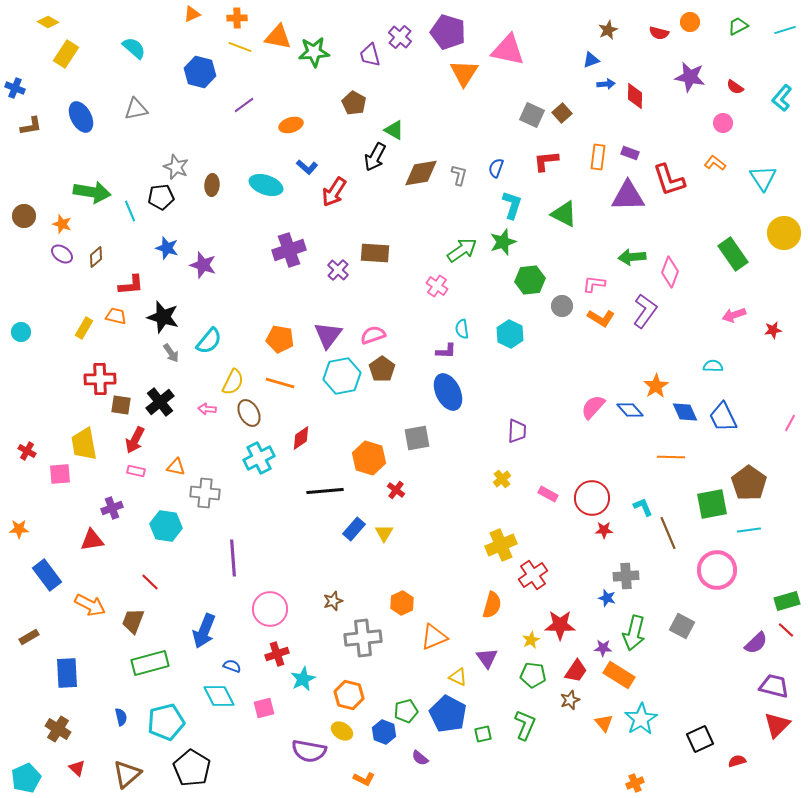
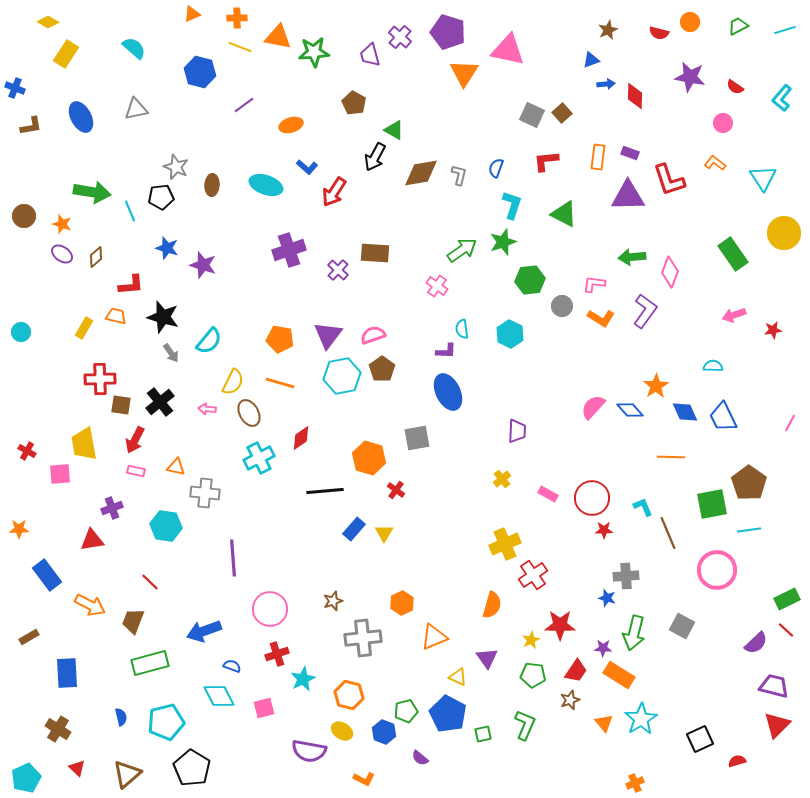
yellow cross at (501, 545): moved 4 px right, 1 px up
green rectangle at (787, 601): moved 2 px up; rotated 10 degrees counterclockwise
blue arrow at (204, 631): rotated 48 degrees clockwise
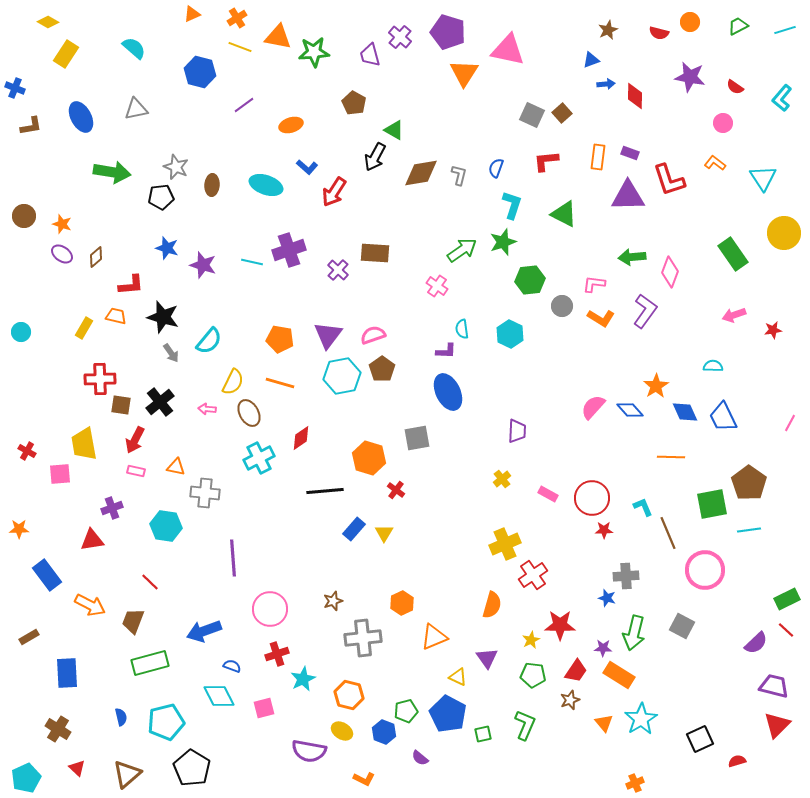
orange cross at (237, 18): rotated 30 degrees counterclockwise
green arrow at (92, 192): moved 20 px right, 20 px up
cyan line at (130, 211): moved 122 px right, 51 px down; rotated 55 degrees counterclockwise
pink circle at (717, 570): moved 12 px left
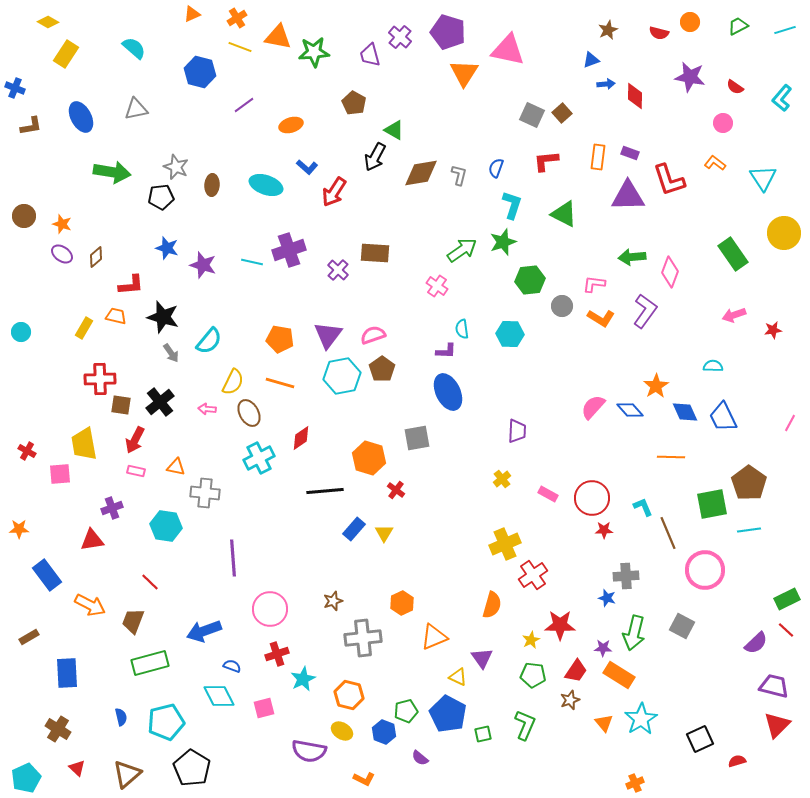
cyan hexagon at (510, 334): rotated 24 degrees counterclockwise
purple triangle at (487, 658): moved 5 px left
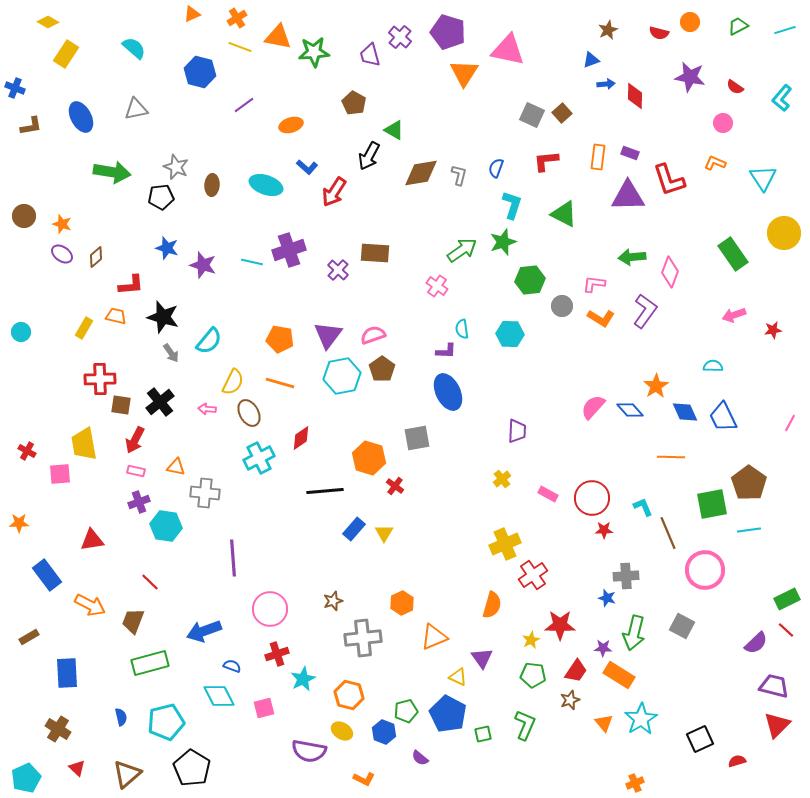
black arrow at (375, 157): moved 6 px left, 1 px up
orange L-shape at (715, 163): rotated 15 degrees counterclockwise
red cross at (396, 490): moved 1 px left, 4 px up
purple cross at (112, 508): moved 27 px right, 6 px up
orange star at (19, 529): moved 6 px up
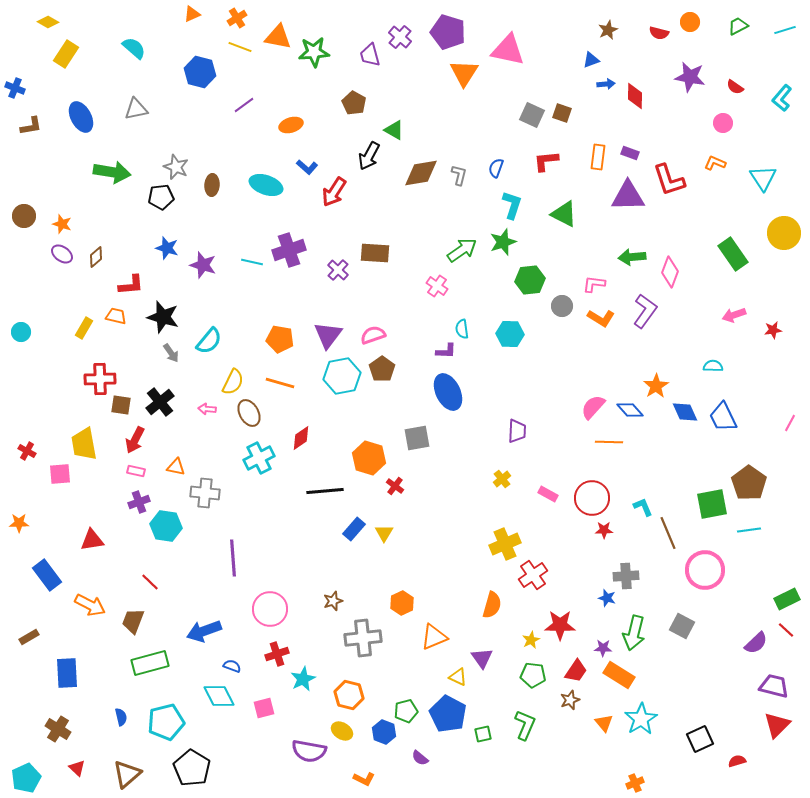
brown square at (562, 113): rotated 30 degrees counterclockwise
orange line at (671, 457): moved 62 px left, 15 px up
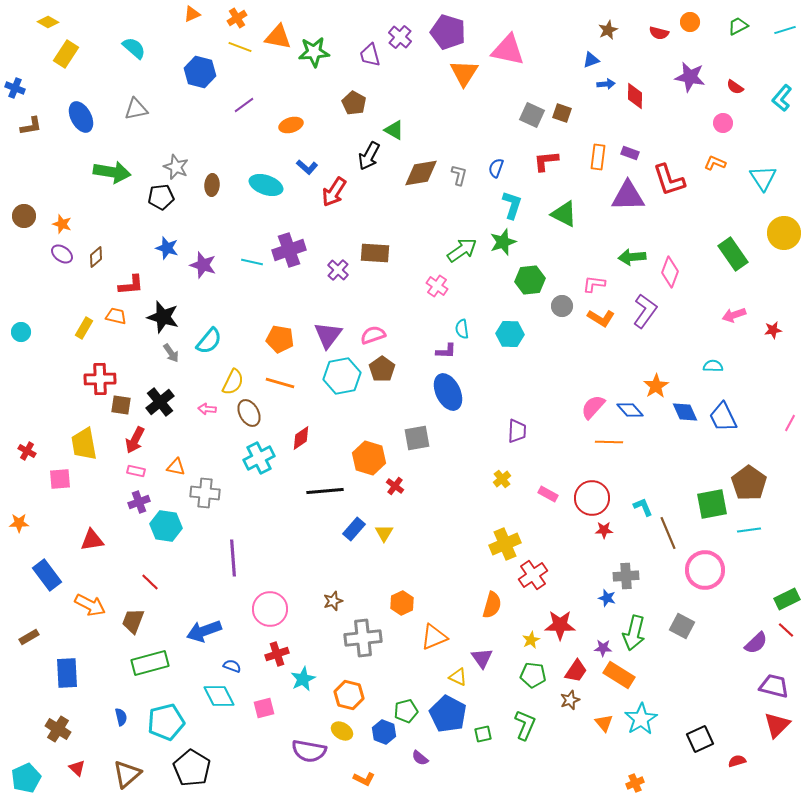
pink square at (60, 474): moved 5 px down
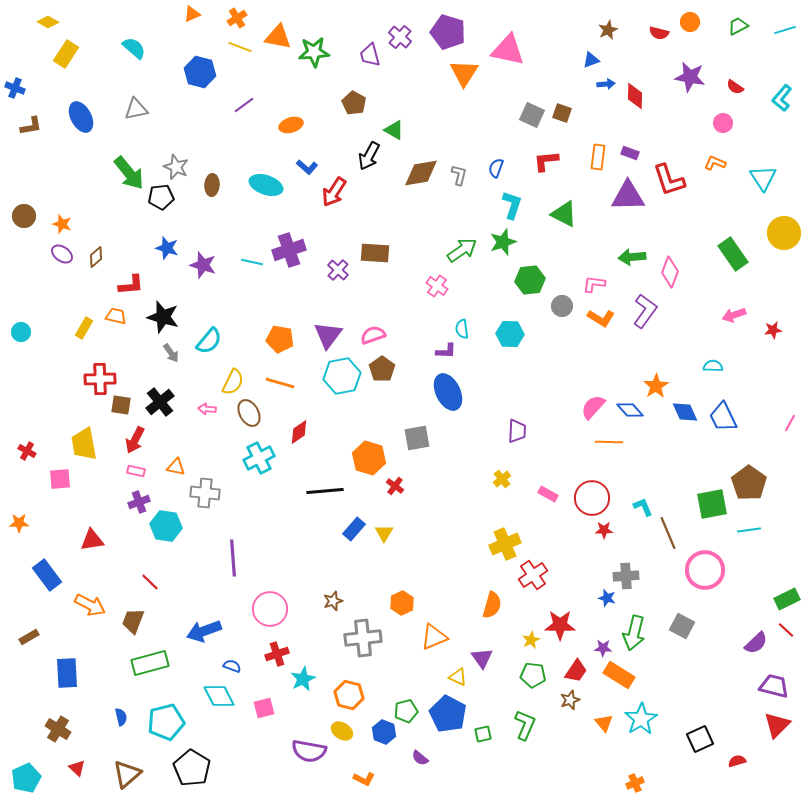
green arrow at (112, 172): moved 17 px right, 1 px down; rotated 42 degrees clockwise
red diamond at (301, 438): moved 2 px left, 6 px up
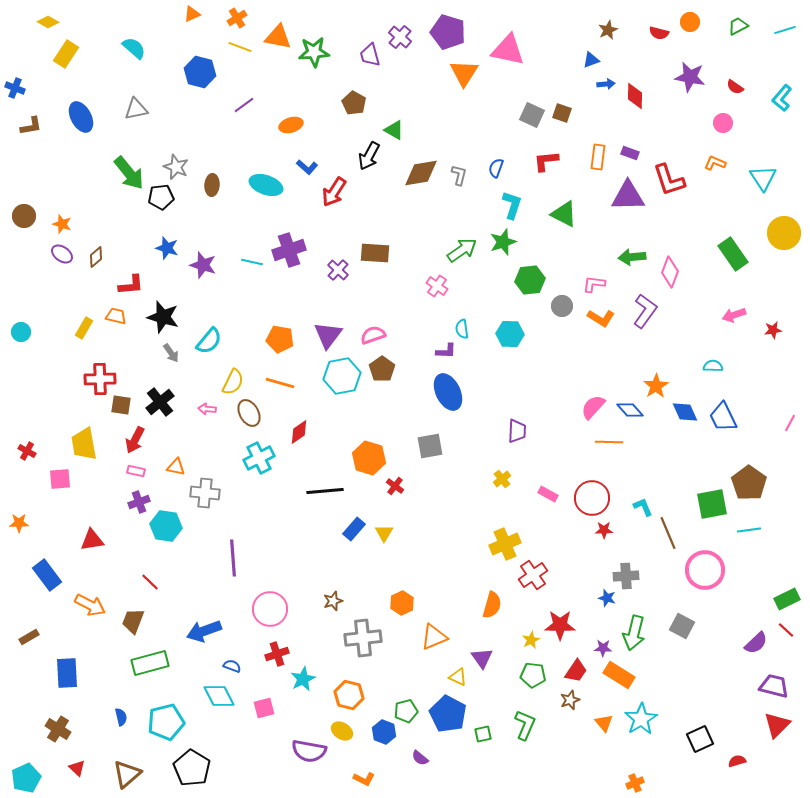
gray square at (417, 438): moved 13 px right, 8 px down
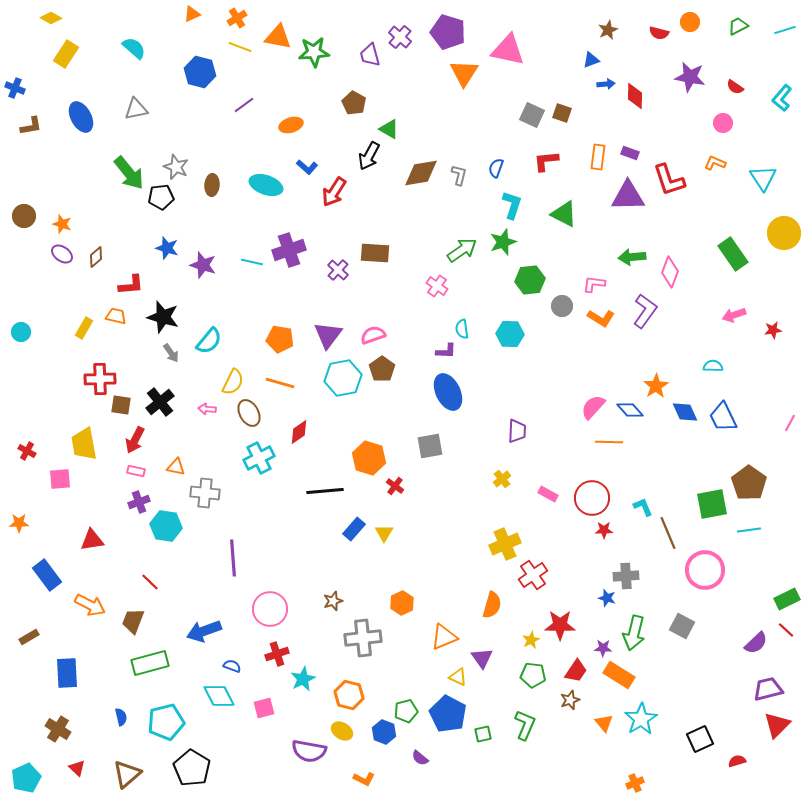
yellow diamond at (48, 22): moved 3 px right, 4 px up
green triangle at (394, 130): moved 5 px left, 1 px up
cyan hexagon at (342, 376): moved 1 px right, 2 px down
orange triangle at (434, 637): moved 10 px right
purple trapezoid at (774, 686): moved 6 px left, 3 px down; rotated 28 degrees counterclockwise
